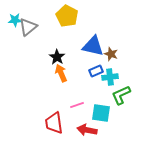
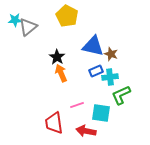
red arrow: moved 1 px left, 1 px down
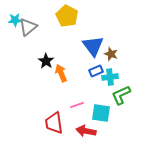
blue triangle: rotated 40 degrees clockwise
black star: moved 11 px left, 4 px down
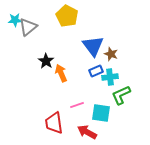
red arrow: moved 1 px right, 1 px down; rotated 18 degrees clockwise
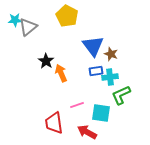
blue rectangle: rotated 16 degrees clockwise
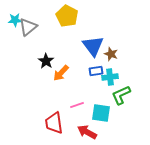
orange arrow: rotated 114 degrees counterclockwise
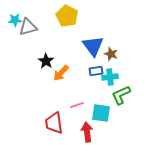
gray triangle: rotated 24 degrees clockwise
red arrow: rotated 54 degrees clockwise
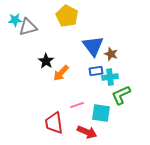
red arrow: rotated 120 degrees clockwise
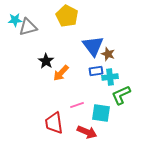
brown star: moved 3 px left
